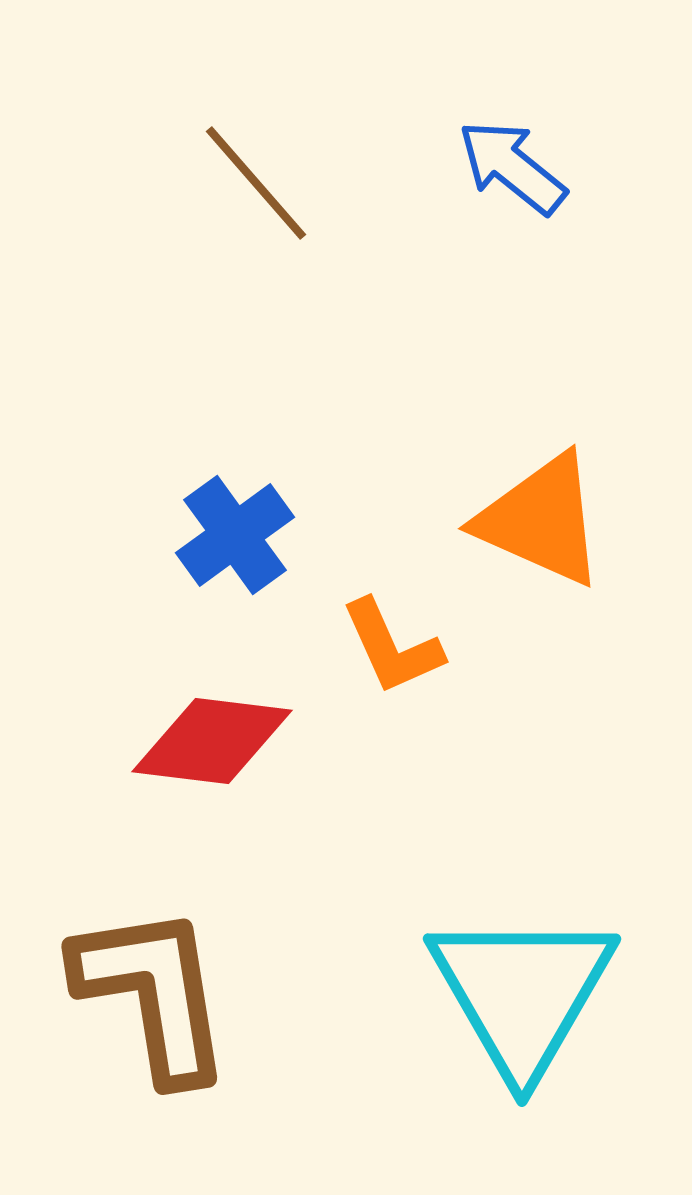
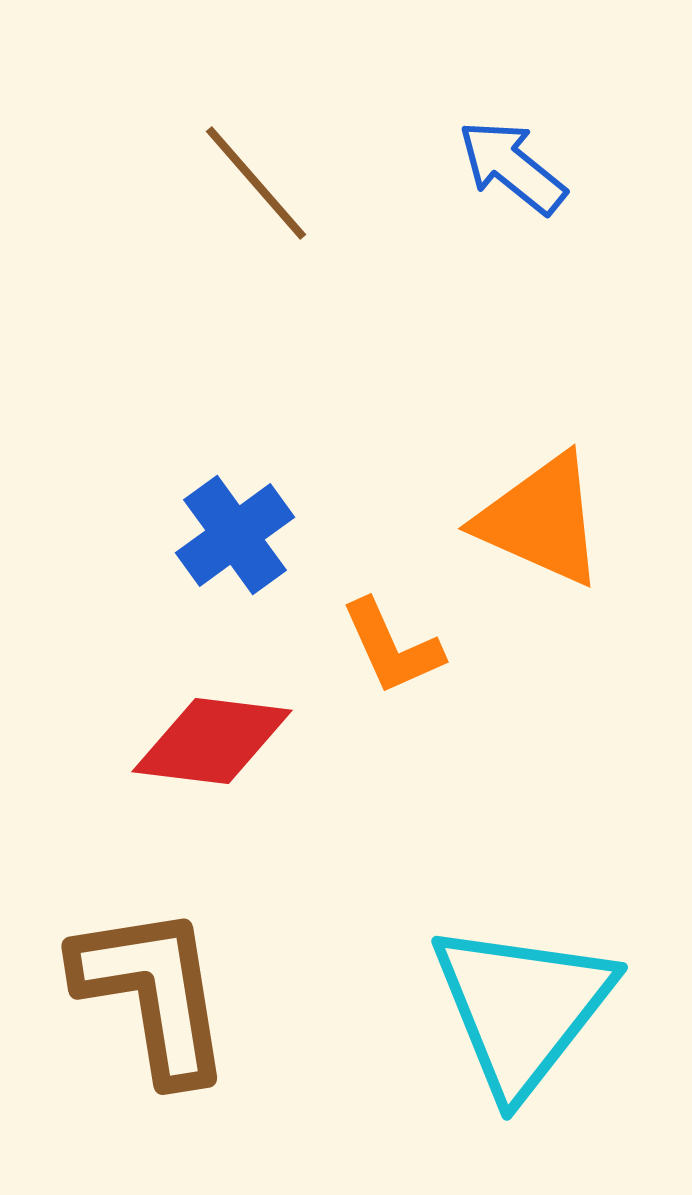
cyan triangle: moved 15 px down; rotated 8 degrees clockwise
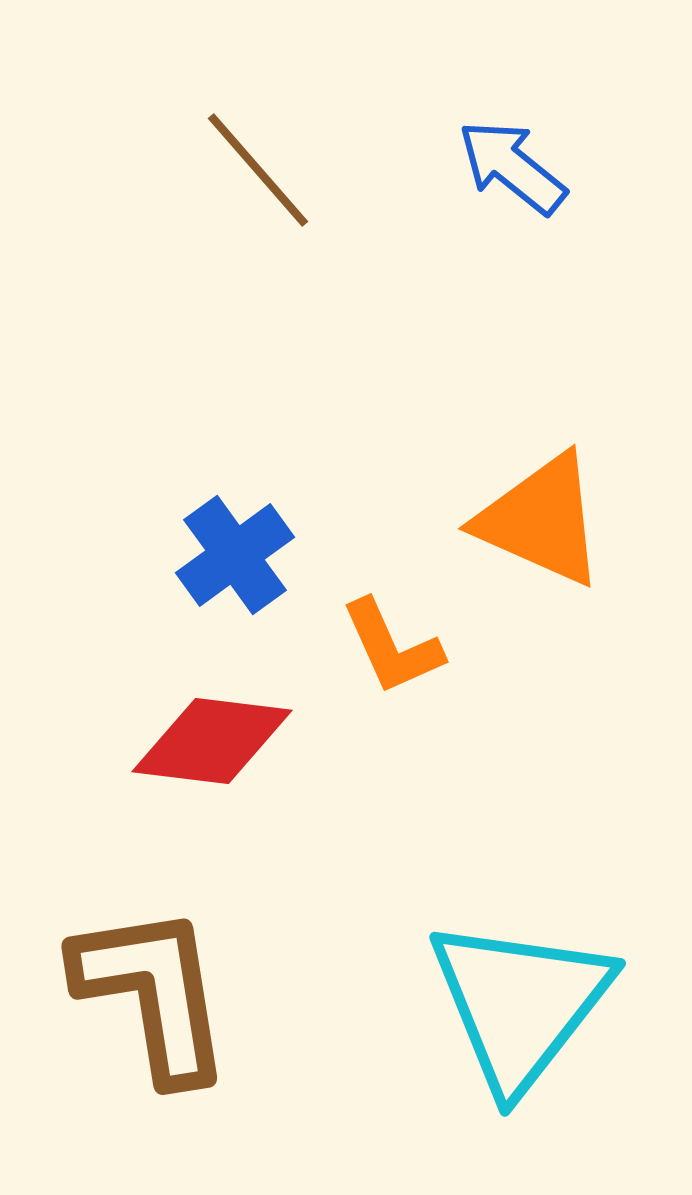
brown line: moved 2 px right, 13 px up
blue cross: moved 20 px down
cyan triangle: moved 2 px left, 4 px up
